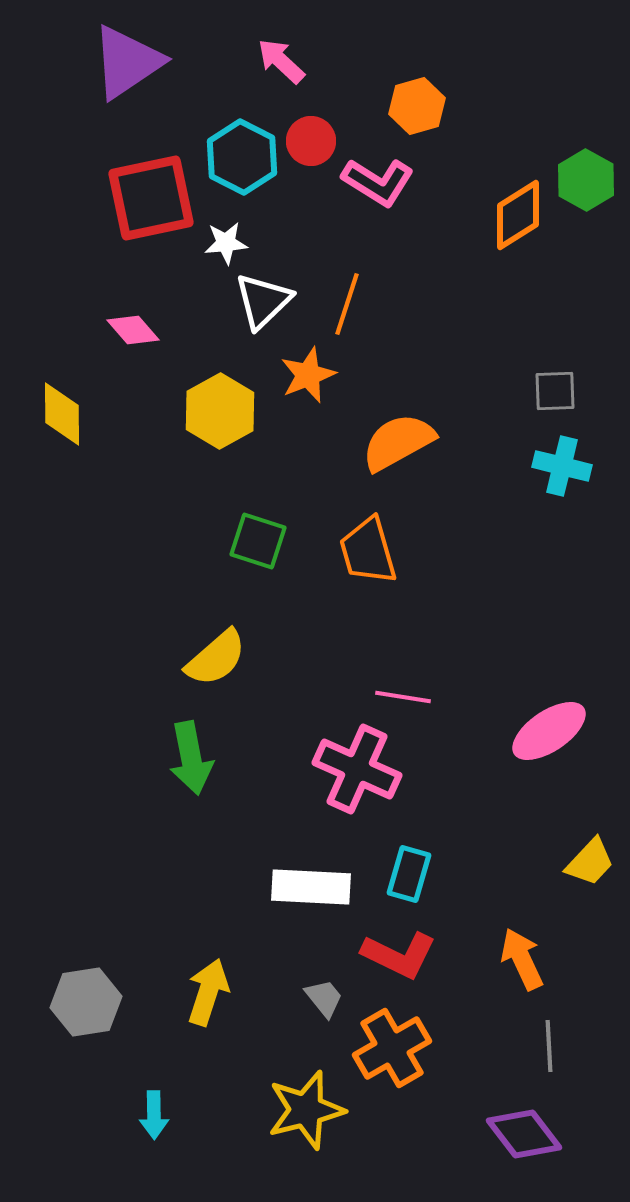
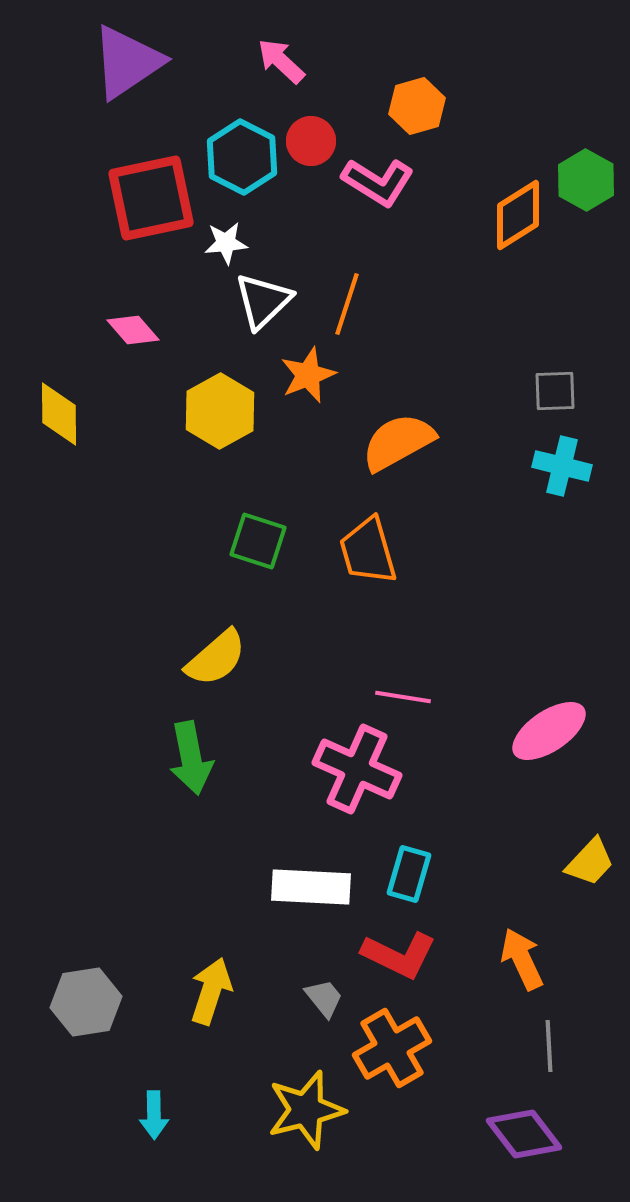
yellow diamond: moved 3 px left
yellow arrow: moved 3 px right, 1 px up
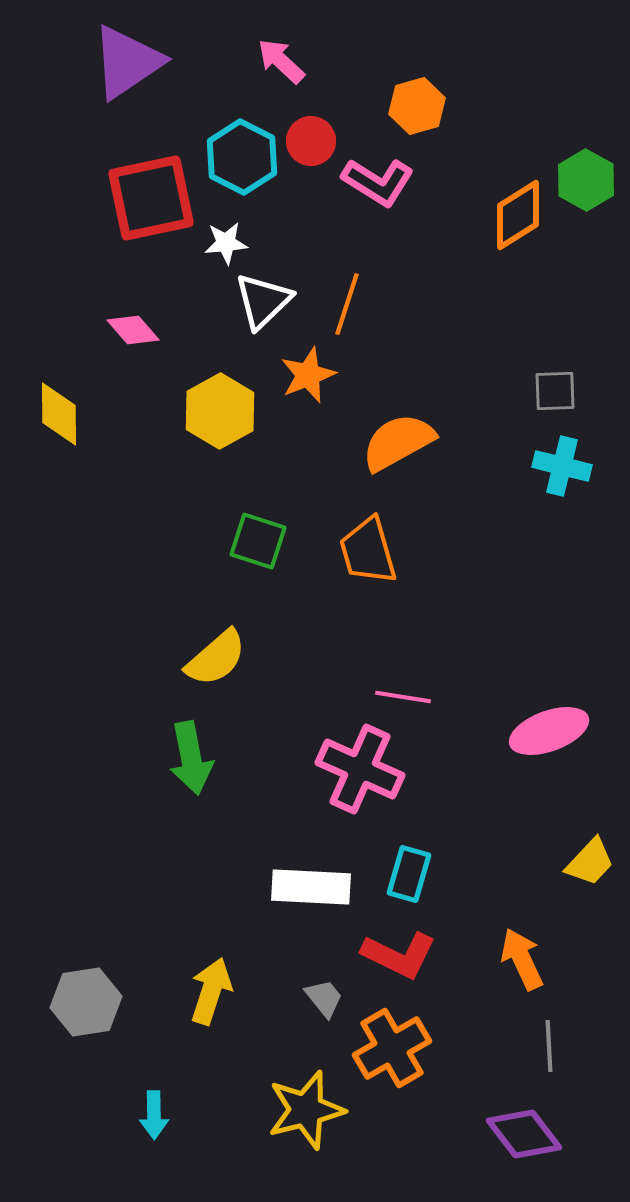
pink ellipse: rotated 14 degrees clockwise
pink cross: moved 3 px right
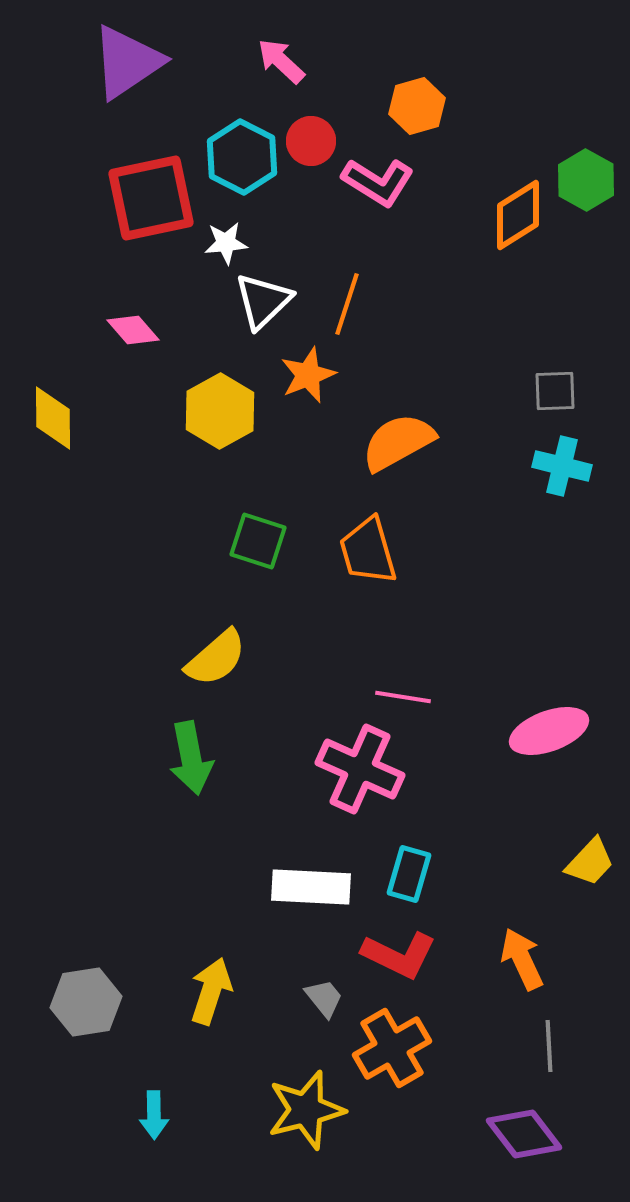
yellow diamond: moved 6 px left, 4 px down
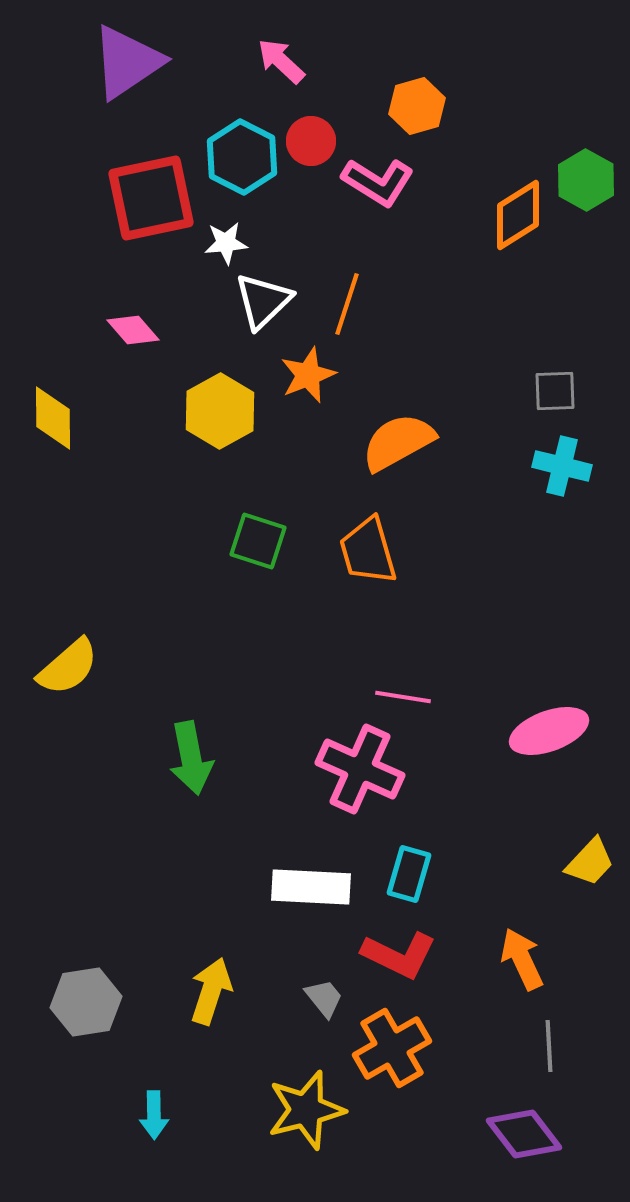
yellow semicircle: moved 148 px left, 9 px down
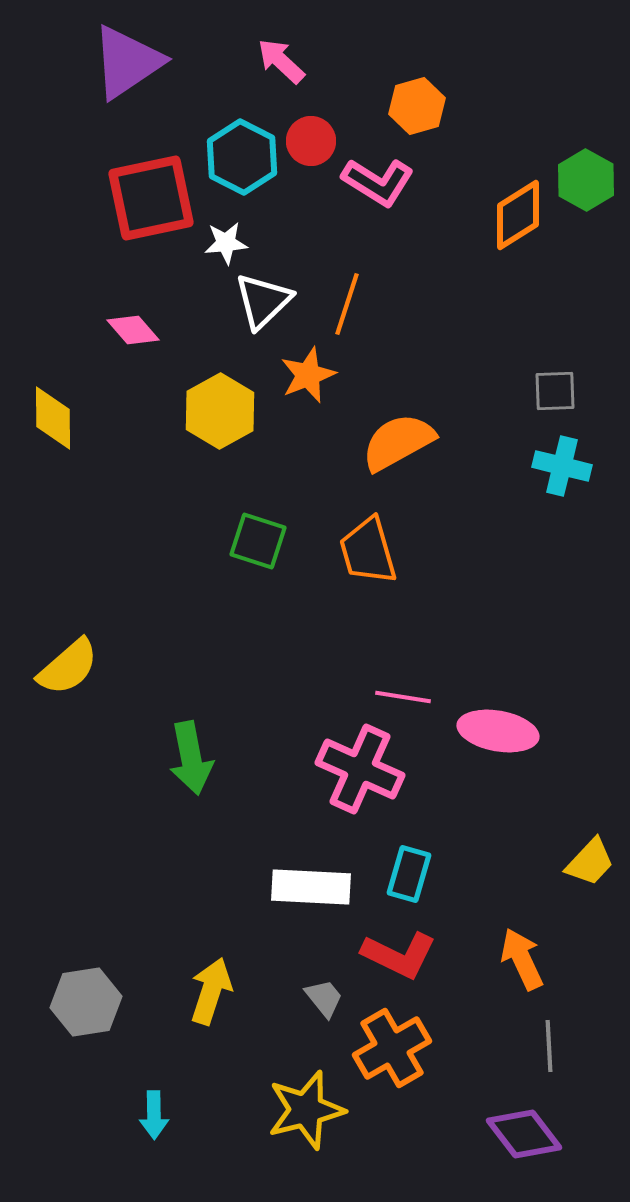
pink ellipse: moved 51 px left; rotated 30 degrees clockwise
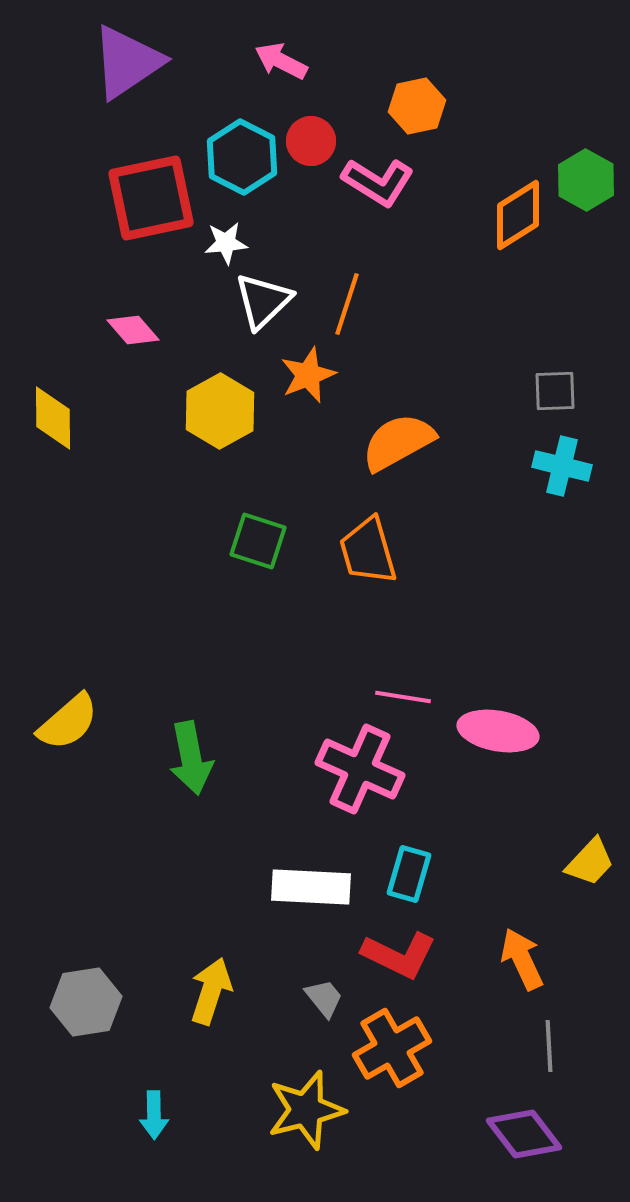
pink arrow: rotated 16 degrees counterclockwise
orange hexagon: rotated 4 degrees clockwise
yellow semicircle: moved 55 px down
